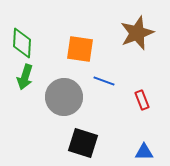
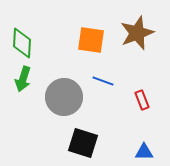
orange square: moved 11 px right, 9 px up
green arrow: moved 2 px left, 2 px down
blue line: moved 1 px left
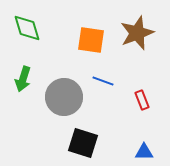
green diamond: moved 5 px right, 15 px up; rotated 20 degrees counterclockwise
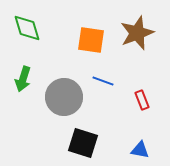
blue triangle: moved 4 px left, 2 px up; rotated 12 degrees clockwise
